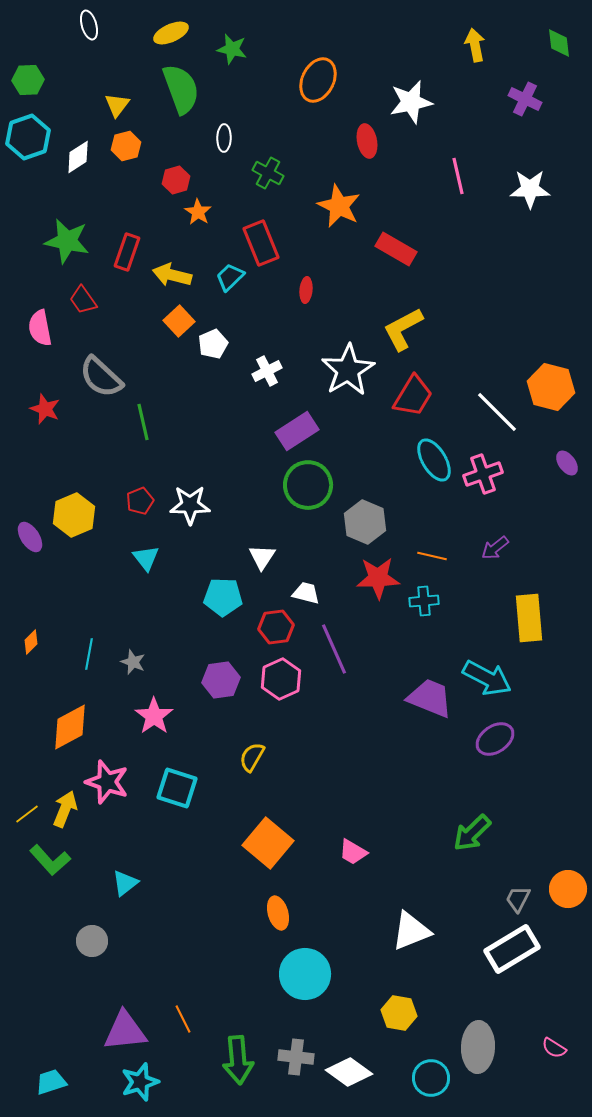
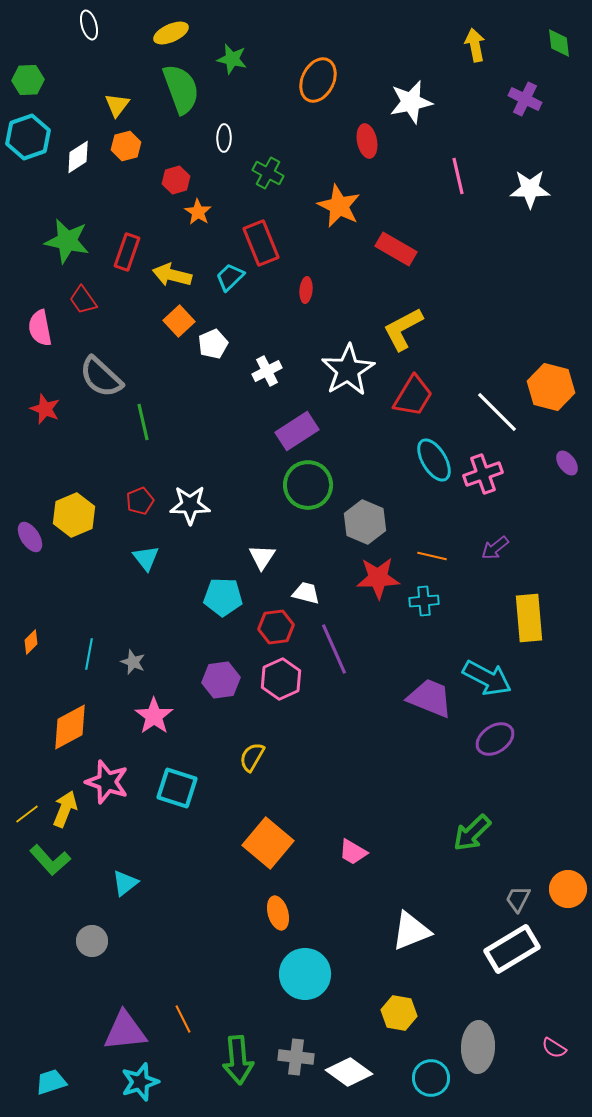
green star at (232, 49): moved 10 px down
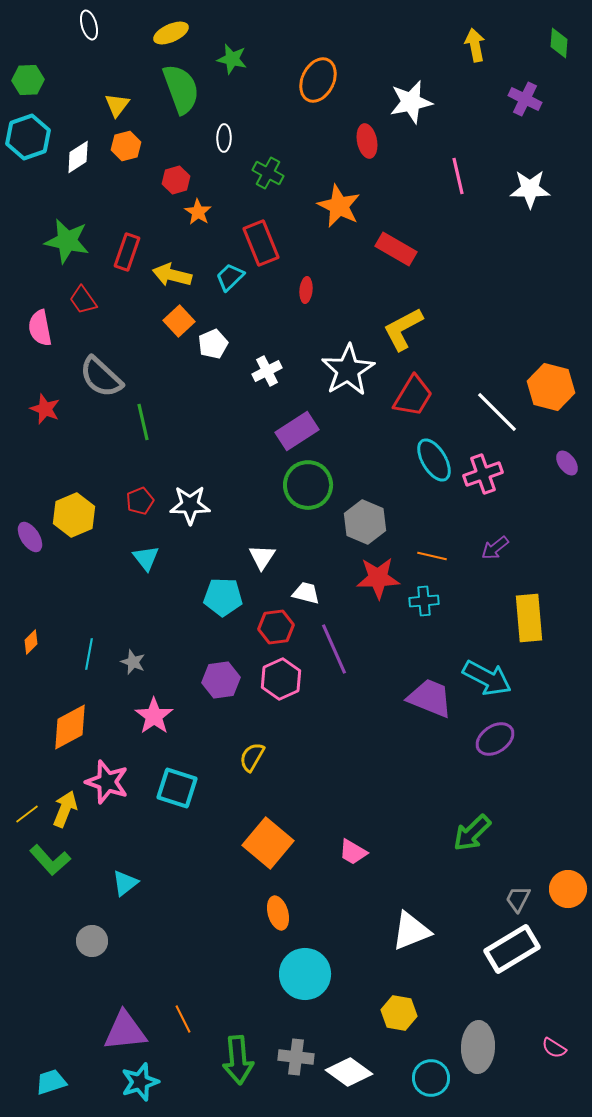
green diamond at (559, 43): rotated 12 degrees clockwise
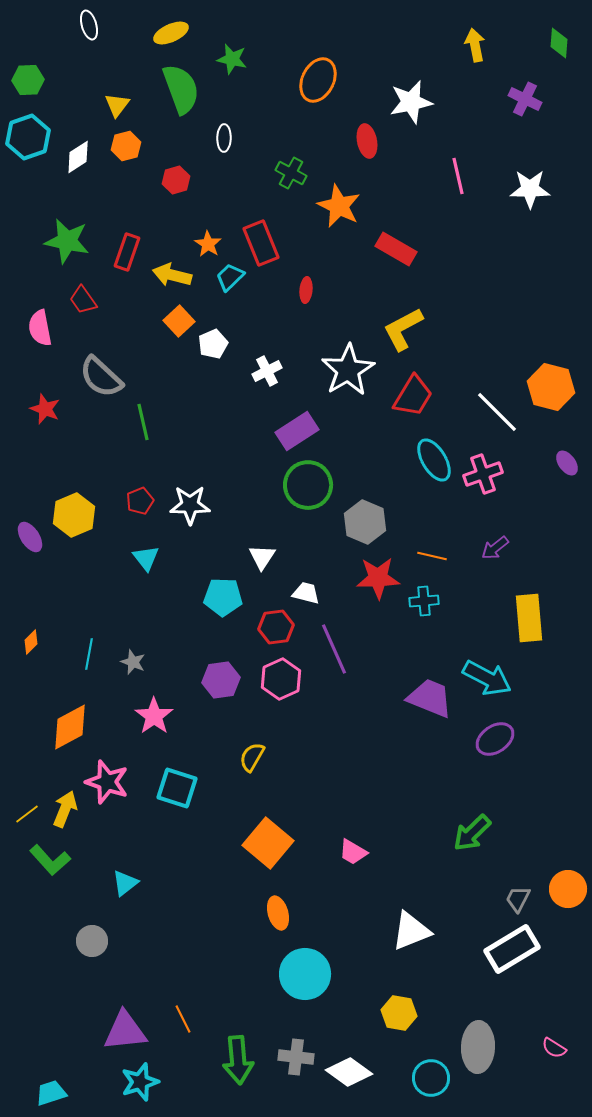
green cross at (268, 173): moved 23 px right
orange star at (198, 212): moved 10 px right, 32 px down
cyan trapezoid at (51, 1082): moved 11 px down
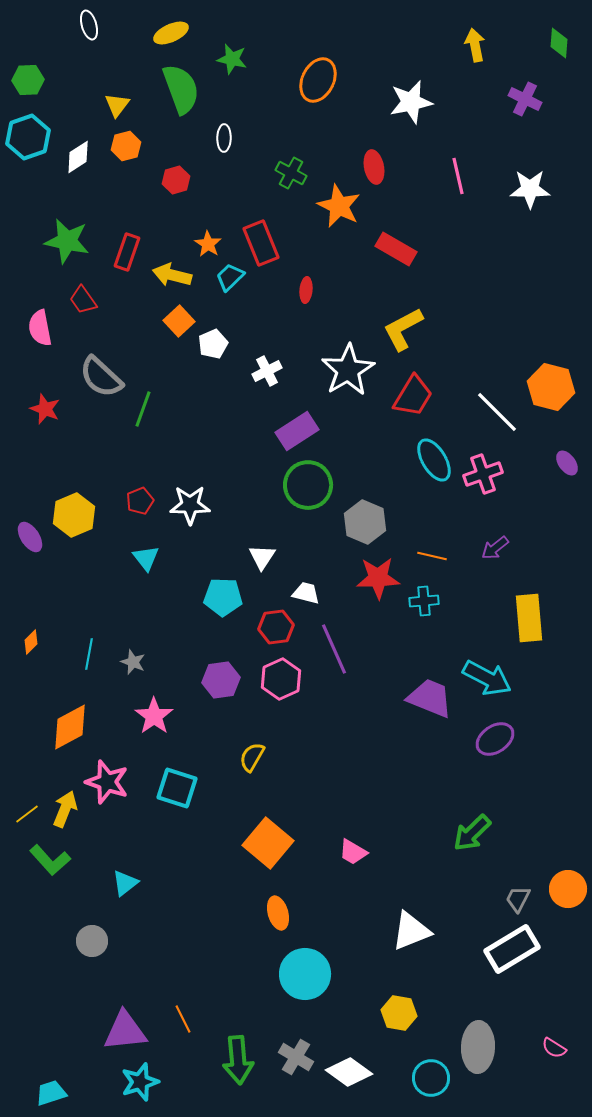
red ellipse at (367, 141): moved 7 px right, 26 px down
green line at (143, 422): moved 13 px up; rotated 33 degrees clockwise
gray cross at (296, 1057): rotated 24 degrees clockwise
